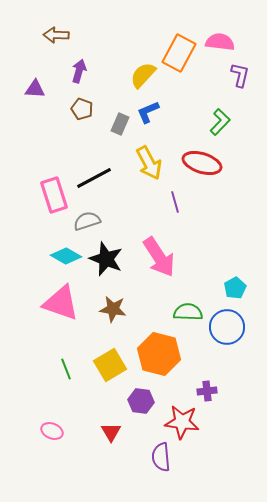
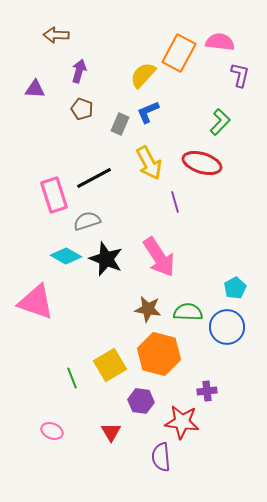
pink triangle: moved 25 px left, 1 px up
brown star: moved 35 px right
green line: moved 6 px right, 9 px down
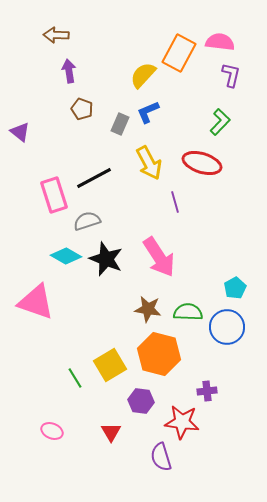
purple arrow: moved 10 px left; rotated 25 degrees counterclockwise
purple L-shape: moved 9 px left
purple triangle: moved 15 px left, 43 px down; rotated 35 degrees clockwise
green line: moved 3 px right; rotated 10 degrees counterclockwise
purple semicircle: rotated 12 degrees counterclockwise
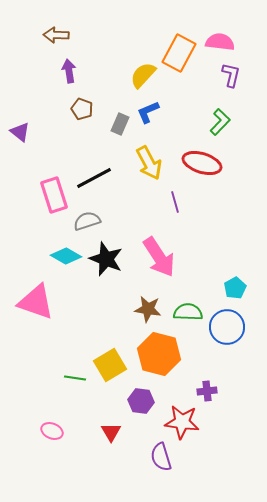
green line: rotated 50 degrees counterclockwise
